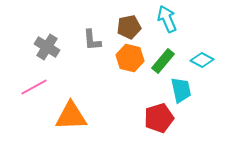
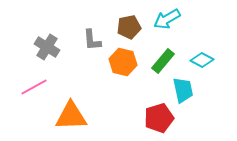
cyan arrow: rotated 96 degrees counterclockwise
orange hexagon: moved 7 px left, 4 px down
cyan trapezoid: moved 2 px right
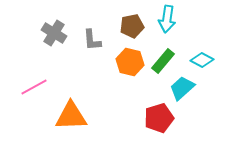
cyan arrow: rotated 52 degrees counterclockwise
brown pentagon: moved 3 px right, 1 px up
gray cross: moved 7 px right, 14 px up
orange hexagon: moved 7 px right
cyan trapezoid: moved 1 px left, 2 px up; rotated 120 degrees counterclockwise
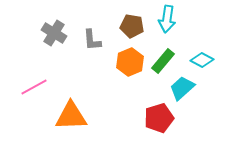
brown pentagon: rotated 20 degrees clockwise
orange hexagon: rotated 24 degrees clockwise
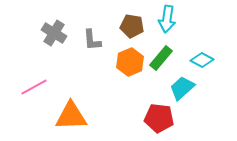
green rectangle: moved 2 px left, 3 px up
red pentagon: rotated 24 degrees clockwise
